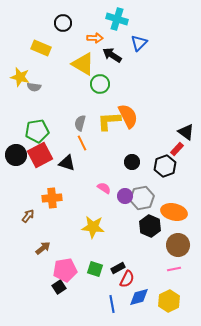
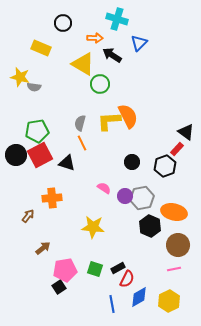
blue diamond at (139, 297): rotated 15 degrees counterclockwise
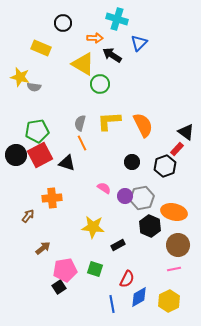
orange semicircle at (128, 116): moved 15 px right, 9 px down
black rectangle at (118, 268): moved 23 px up
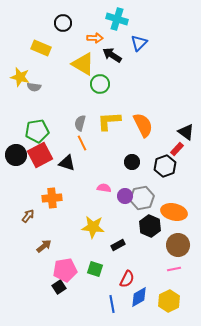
pink semicircle at (104, 188): rotated 24 degrees counterclockwise
brown arrow at (43, 248): moved 1 px right, 2 px up
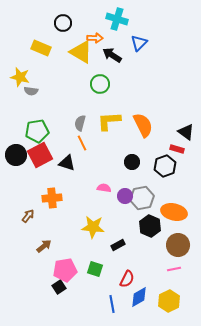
yellow triangle at (83, 64): moved 2 px left, 12 px up
gray semicircle at (34, 87): moved 3 px left, 4 px down
red rectangle at (177, 149): rotated 64 degrees clockwise
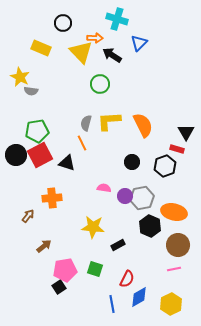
yellow triangle at (81, 52): rotated 15 degrees clockwise
yellow star at (20, 77): rotated 12 degrees clockwise
gray semicircle at (80, 123): moved 6 px right
black triangle at (186, 132): rotated 24 degrees clockwise
yellow hexagon at (169, 301): moved 2 px right, 3 px down
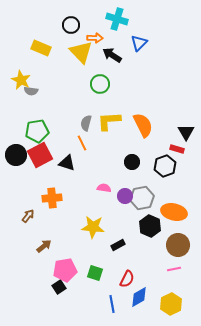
black circle at (63, 23): moved 8 px right, 2 px down
yellow star at (20, 77): moved 1 px right, 3 px down
green square at (95, 269): moved 4 px down
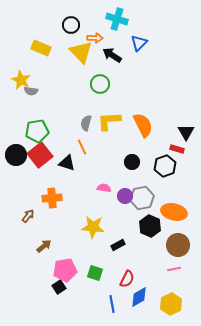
orange line at (82, 143): moved 4 px down
red square at (40, 155): rotated 10 degrees counterclockwise
